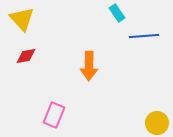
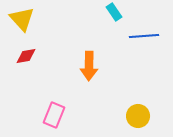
cyan rectangle: moved 3 px left, 1 px up
yellow circle: moved 19 px left, 7 px up
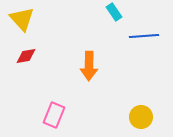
yellow circle: moved 3 px right, 1 px down
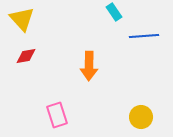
pink rectangle: moved 3 px right; rotated 40 degrees counterclockwise
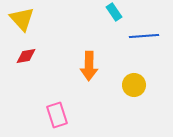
yellow circle: moved 7 px left, 32 px up
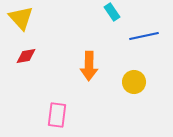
cyan rectangle: moved 2 px left
yellow triangle: moved 1 px left, 1 px up
blue line: rotated 8 degrees counterclockwise
yellow circle: moved 3 px up
pink rectangle: rotated 25 degrees clockwise
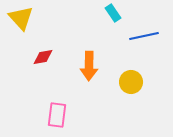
cyan rectangle: moved 1 px right, 1 px down
red diamond: moved 17 px right, 1 px down
yellow circle: moved 3 px left
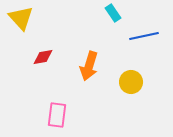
orange arrow: rotated 16 degrees clockwise
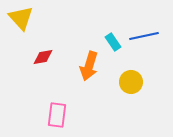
cyan rectangle: moved 29 px down
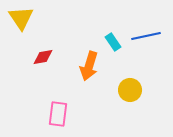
yellow triangle: rotated 8 degrees clockwise
blue line: moved 2 px right
yellow circle: moved 1 px left, 8 px down
pink rectangle: moved 1 px right, 1 px up
